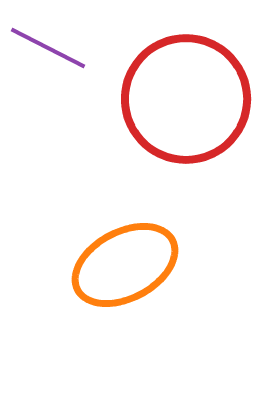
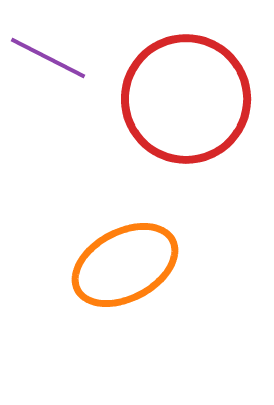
purple line: moved 10 px down
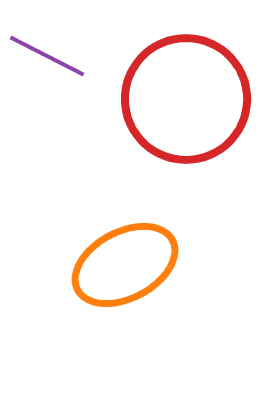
purple line: moved 1 px left, 2 px up
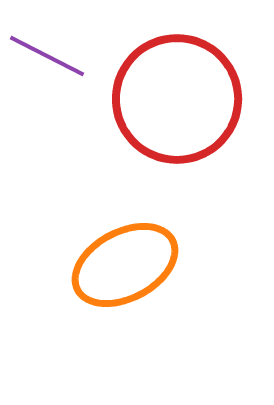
red circle: moved 9 px left
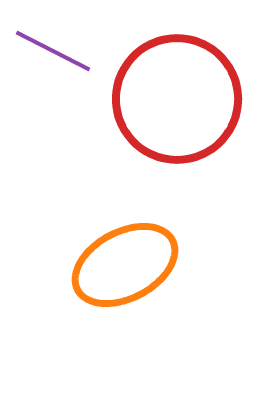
purple line: moved 6 px right, 5 px up
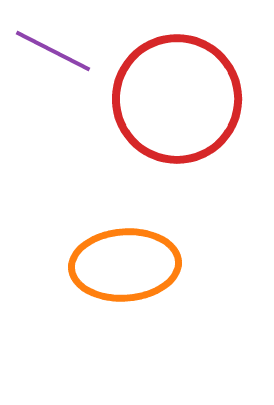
orange ellipse: rotated 24 degrees clockwise
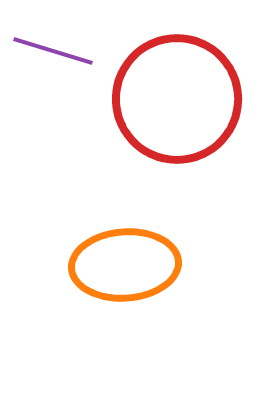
purple line: rotated 10 degrees counterclockwise
